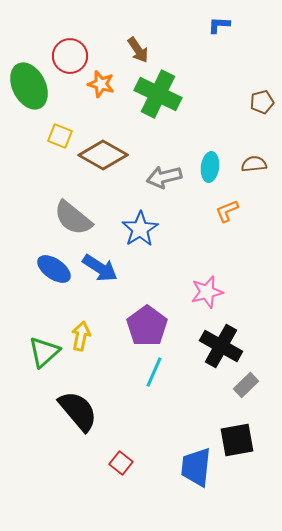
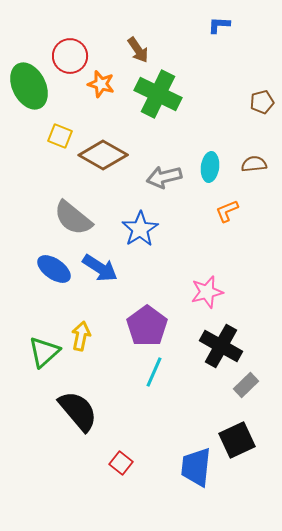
black square: rotated 15 degrees counterclockwise
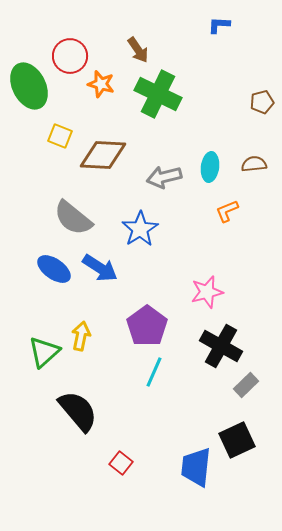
brown diamond: rotated 27 degrees counterclockwise
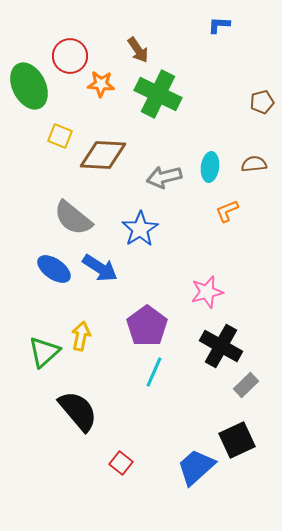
orange star: rotated 12 degrees counterclockwise
blue trapezoid: rotated 42 degrees clockwise
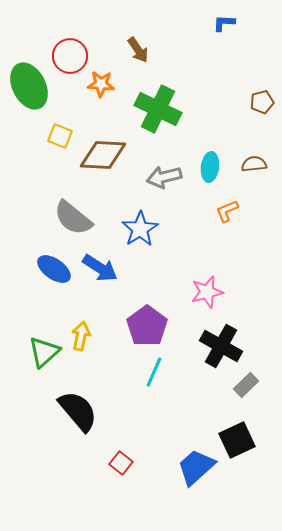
blue L-shape: moved 5 px right, 2 px up
green cross: moved 15 px down
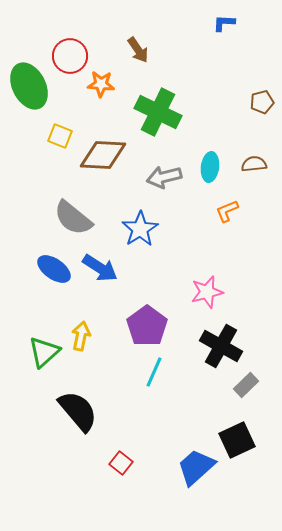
green cross: moved 3 px down
